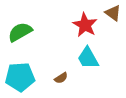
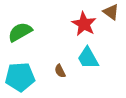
brown triangle: moved 2 px left, 1 px up
red star: moved 1 px left, 1 px up
brown semicircle: moved 1 px left, 7 px up; rotated 96 degrees clockwise
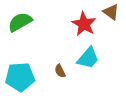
green semicircle: moved 10 px up
cyan trapezoid: rotated 110 degrees counterclockwise
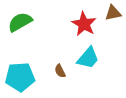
brown triangle: moved 2 px right, 1 px down; rotated 48 degrees counterclockwise
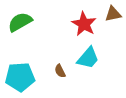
brown triangle: moved 1 px down
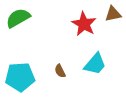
green semicircle: moved 2 px left, 4 px up
cyan trapezoid: moved 7 px right, 6 px down
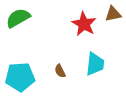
cyan trapezoid: rotated 35 degrees counterclockwise
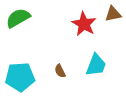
cyan trapezoid: moved 1 px right, 1 px down; rotated 15 degrees clockwise
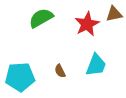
brown triangle: moved 1 px right
green semicircle: moved 23 px right
red star: moved 3 px right; rotated 15 degrees clockwise
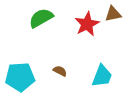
brown triangle: moved 1 px left
cyan trapezoid: moved 6 px right, 11 px down
brown semicircle: rotated 144 degrees clockwise
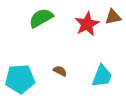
brown triangle: moved 3 px down
cyan pentagon: moved 2 px down
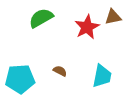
red star: moved 3 px down
cyan trapezoid: rotated 10 degrees counterclockwise
